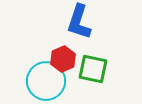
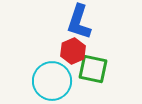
red hexagon: moved 10 px right, 8 px up
cyan circle: moved 6 px right
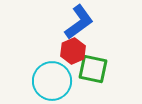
blue L-shape: rotated 144 degrees counterclockwise
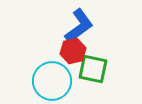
blue L-shape: moved 4 px down
red hexagon: rotated 10 degrees clockwise
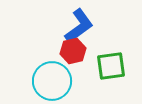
green square: moved 18 px right, 3 px up; rotated 20 degrees counterclockwise
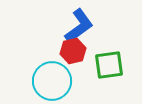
green square: moved 2 px left, 1 px up
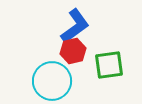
blue L-shape: moved 4 px left
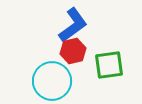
blue L-shape: moved 2 px left, 1 px up
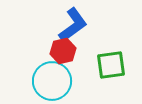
red hexagon: moved 10 px left
green square: moved 2 px right
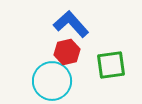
blue L-shape: moved 2 px left, 1 px up; rotated 96 degrees counterclockwise
red hexagon: moved 4 px right, 1 px down
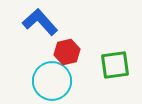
blue L-shape: moved 31 px left, 2 px up
green square: moved 4 px right
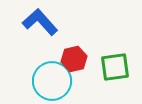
red hexagon: moved 7 px right, 7 px down
green square: moved 2 px down
